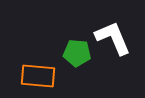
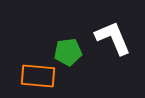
green pentagon: moved 9 px left, 1 px up; rotated 12 degrees counterclockwise
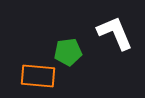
white L-shape: moved 2 px right, 5 px up
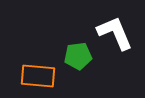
green pentagon: moved 10 px right, 4 px down
